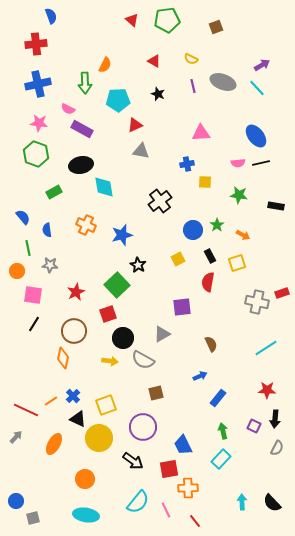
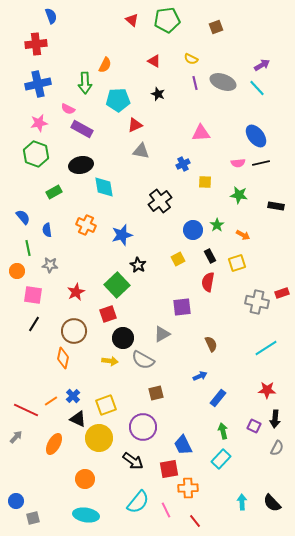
purple line at (193, 86): moved 2 px right, 3 px up
pink star at (39, 123): rotated 18 degrees counterclockwise
blue cross at (187, 164): moved 4 px left; rotated 16 degrees counterclockwise
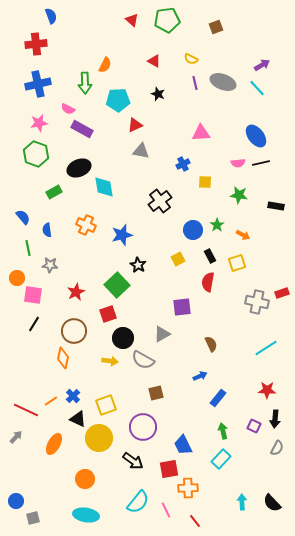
black ellipse at (81, 165): moved 2 px left, 3 px down; rotated 10 degrees counterclockwise
orange circle at (17, 271): moved 7 px down
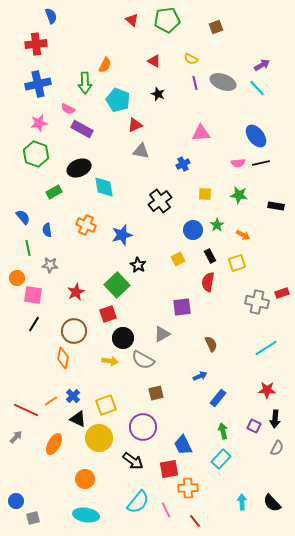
cyan pentagon at (118, 100): rotated 25 degrees clockwise
yellow square at (205, 182): moved 12 px down
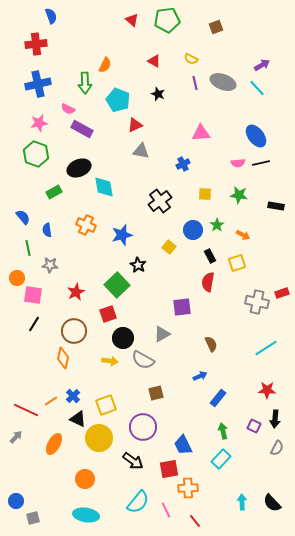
yellow square at (178, 259): moved 9 px left, 12 px up; rotated 24 degrees counterclockwise
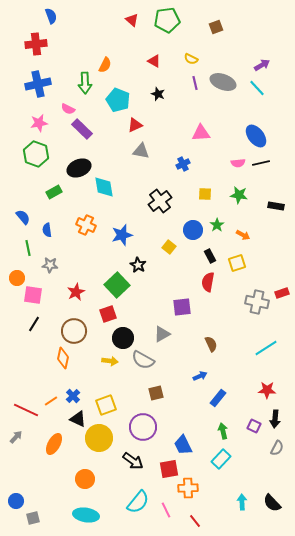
purple rectangle at (82, 129): rotated 15 degrees clockwise
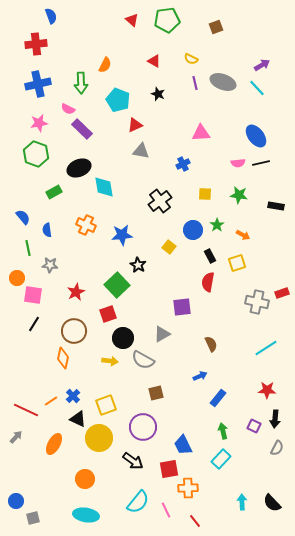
green arrow at (85, 83): moved 4 px left
blue star at (122, 235): rotated 10 degrees clockwise
